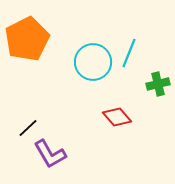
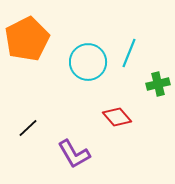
cyan circle: moved 5 px left
purple L-shape: moved 24 px right
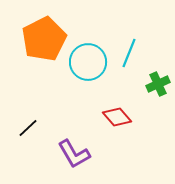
orange pentagon: moved 17 px right
green cross: rotated 10 degrees counterclockwise
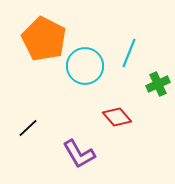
orange pentagon: rotated 18 degrees counterclockwise
cyan circle: moved 3 px left, 4 px down
purple L-shape: moved 5 px right
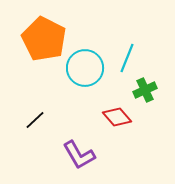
cyan line: moved 2 px left, 5 px down
cyan circle: moved 2 px down
green cross: moved 13 px left, 6 px down
black line: moved 7 px right, 8 px up
purple L-shape: moved 1 px down
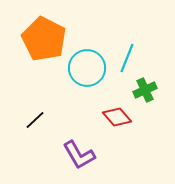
cyan circle: moved 2 px right
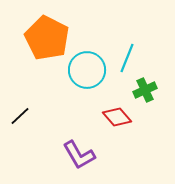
orange pentagon: moved 3 px right, 1 px up
cyan circle: moved 2 px down
black line: moved 15 px left, 4 px up
